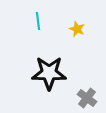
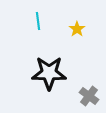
yellow star: rotated 14 degrees clockwise
gray cross: moved 2 px right, 2 px up
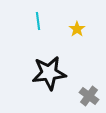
black star: rotated 8 degrees counterclockwise
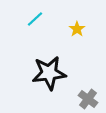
cyan line: moved 3 px left, 2 px up; rotated 54 degrees clockwise
gray cross: moved 1 px left, 3 px down
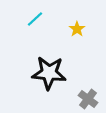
black star: rotated 12 degrees clockwise
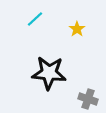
gray cross: rotated 18 degrees counterclockwise
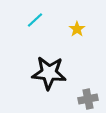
cyan line: moved 1 px down
gray cross: rotated 30 degrees counterclockwise
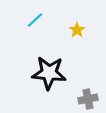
yellow star: moved 1 px down
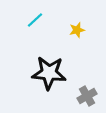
yellow star: rotated 21 degrees clockwise
gray cross: moved 1 px left, 3 px up; rotated 18 degrees counterclockwise
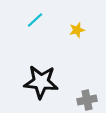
black star: moved 8 px left, 9 px down
gray cross: moved 4 px down; rotated 18 degrees clockwise
